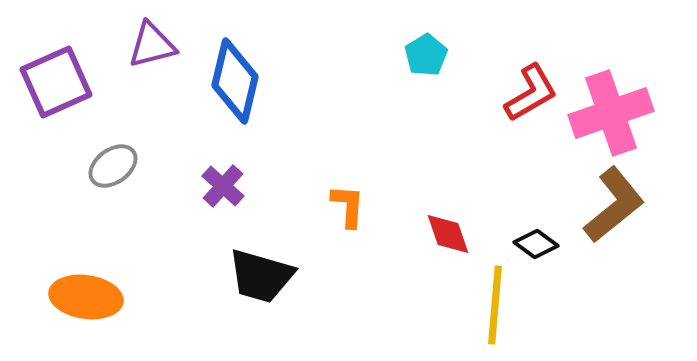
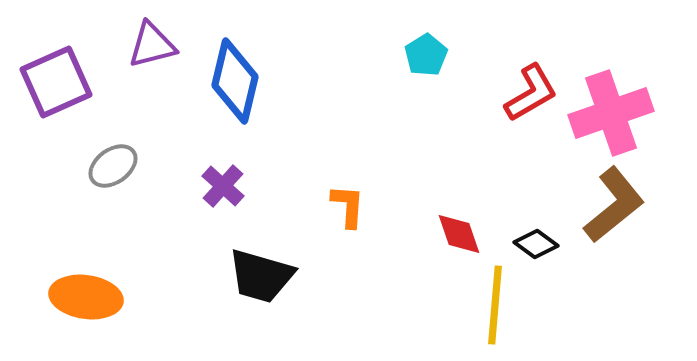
red diamond: moved 11 px right
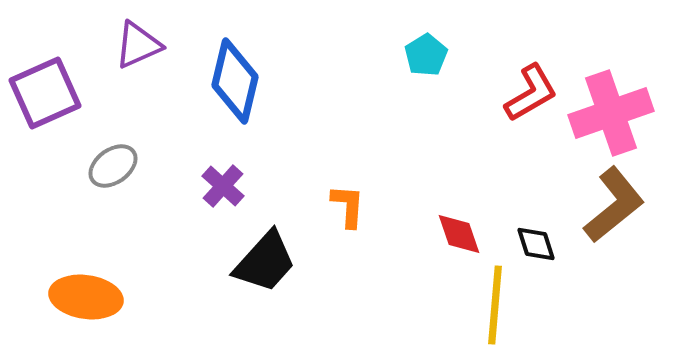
purple triangle: moved 14 px left; rotated 10 degrees counterclockwise
purple square: moved 11 px left, 11 px down
black diamond: rotated 36 degrees clockwise
black trapezoid: moved 4 px right, 14 px up; rotated 64 degrees counterclockwise
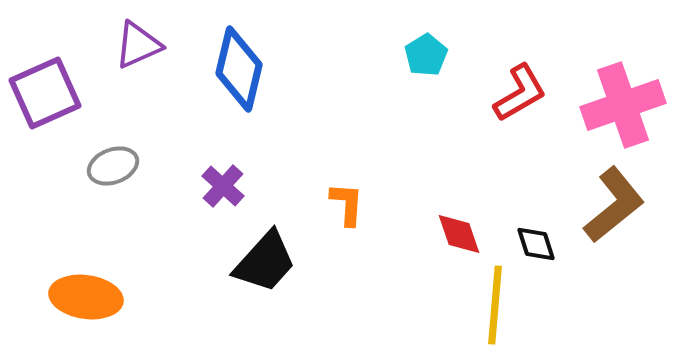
blue diamond: moved 4 px right, 12 px up
red L-shape: moved 11 px left
pink cross: moved 12 px right, 8 px up
gray ellipse: rotated 15 degrees clockwise
orange L-shape: moved 1 px left, 2 px up
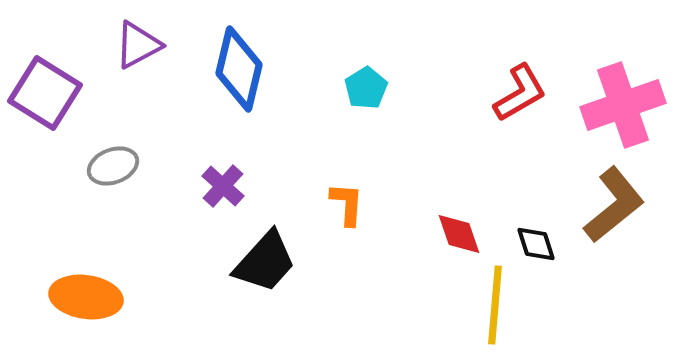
purple triangle: rotated 4 degrees counterclockwise
cyan pentagon: moved 60 px left, 33 px down
purple square: rotated 34 degrees counterclockwise
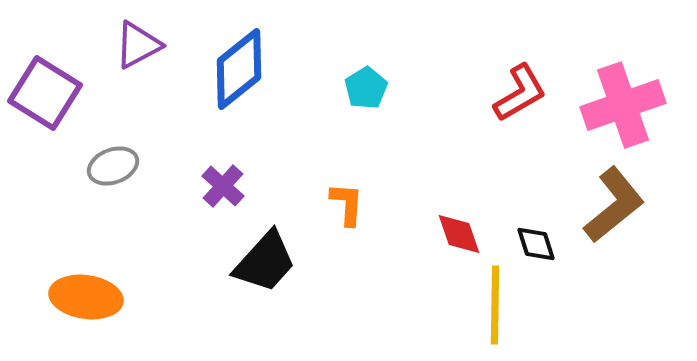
blue diamond: rotated 38 degrees clockwise
yellow line: rotated 4 degrees counterclockwise
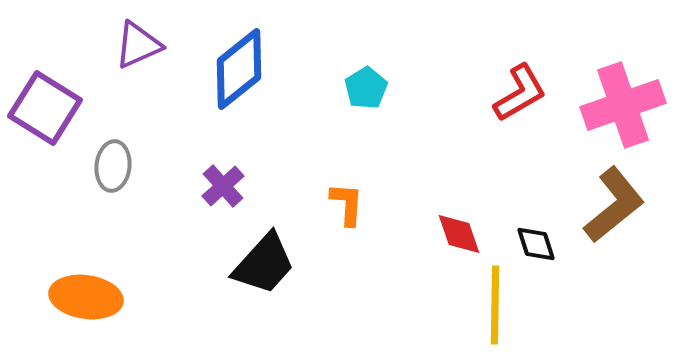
purple triangle: rotated 4 degrees clockwise
purple square: moved 15 px down
gray ellipse: rotated 63 degrees counterclockwise
purple cross: rotated 6 degrees clockwise
black trapezoid: moved 1 px left, 2 px down
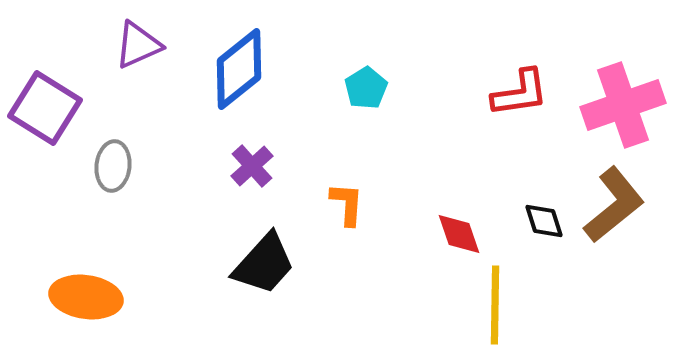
red L-shape: rotated 22 degrees clockwise
purple cross: moved 29 px right, 20 px up
black diamond: moved 8 px right, 23 px up
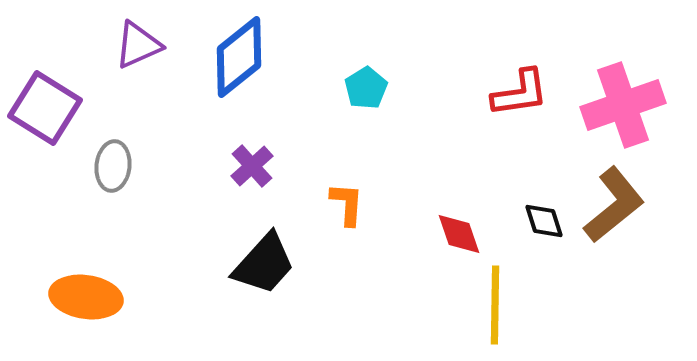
blue diamond: moved 12 px up
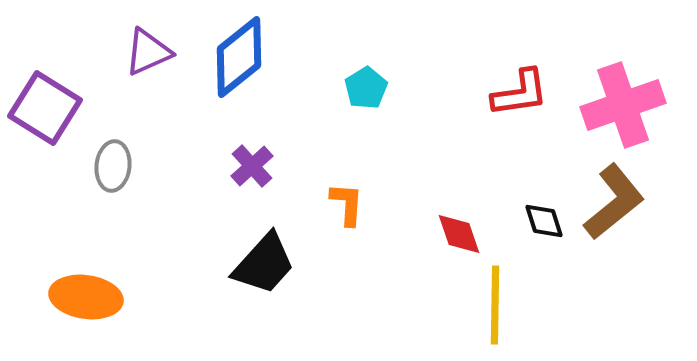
purple triangle: moved 10 px right, 7 px down
brown L-shape: moved 3 px up
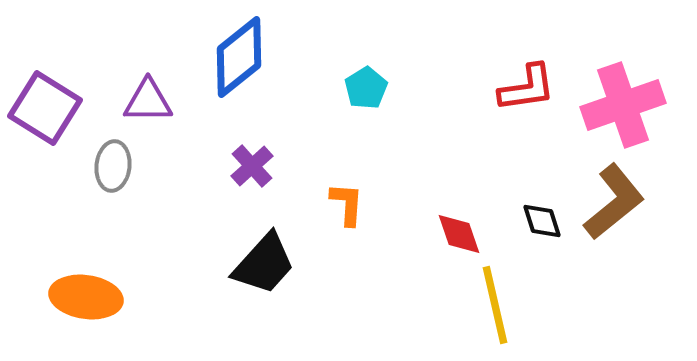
purple triangle: moved 49 px down; rotated 24 degrees clockwise
red L-shape: moved 7 px right, 5 px up
black diamond: moved 2 px left
yellow line: rotated 14 degrees counterclockwise
